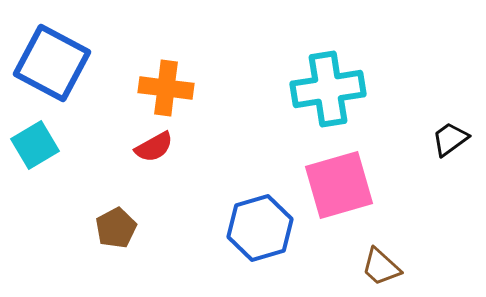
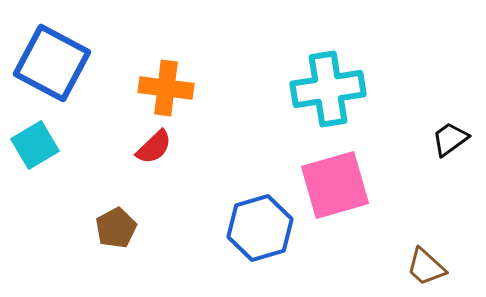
red semicircle: rotated 15 degrees counterclockwise
pink square: moved 4 px left
brown trapezoid: moved 45 px right
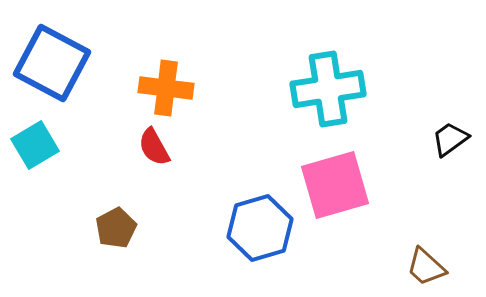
red semicircle: rotated 105 degrees clockwise
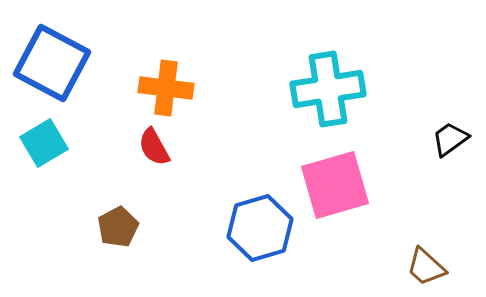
cyan square: moved 9 px right, 2 px up
brown pentagon: moved 2 px right, 1 px up
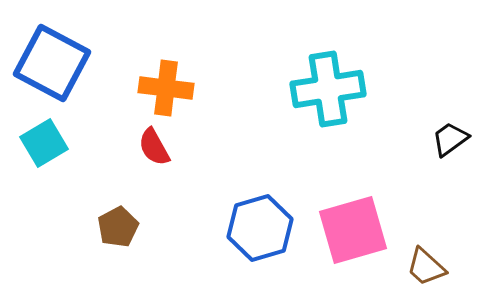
pink square: moved 18 px right, 45 px down
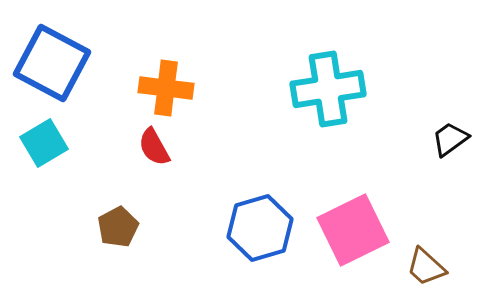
pink square: rotated 10 degrees counterclockwise
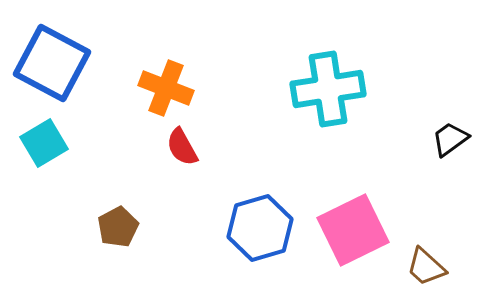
orange cross: rotated 14 degrees clockwise
red semicircle: moved 28 px right
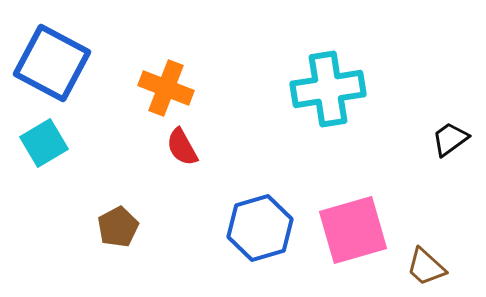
pink square: rotated 10 degrees clockwise
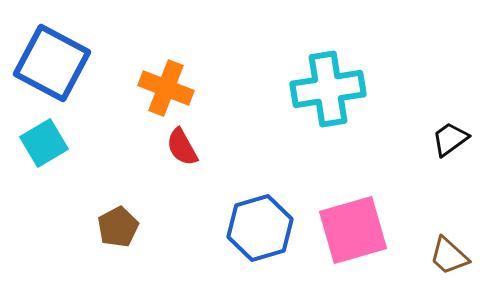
brown trapezoid: moved 23 px right, 11 px up
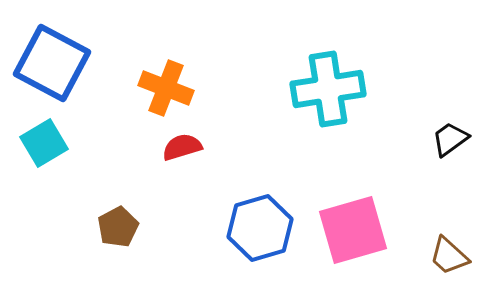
red semicircle: rotated 102 degrees clockwise
